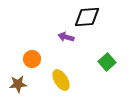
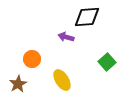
yellow ellipse: moved 1 px right
brown star: rotated 24 degrees counterclockwise
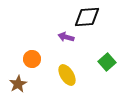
yellow ellipse: moved 5 px right, 5 px up
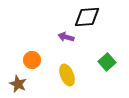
orange circle: moved 1 px down
yellow ellipse: rotated 10 degrees clockwise
brown star: rotated 18 degrees counterclockwise
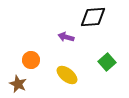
black diamond: moved 6 px right
orange circle: moved 1 px left
yellow ellipse: rotated 30 degrees counterclockwise
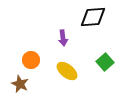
purple arrow: moved 3 px left, 1 px down; rotated 112 degrees counterclockwise
green square: moved 2 px left
yellow ellipse: moved 4 px up
brown star: moved 2 px right
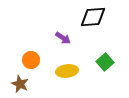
purple arrow: rotated 49 degrees counterclockwise
yellow ellipse: rotated 45 degrees counterclockwise
